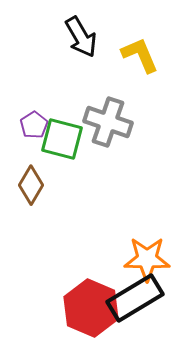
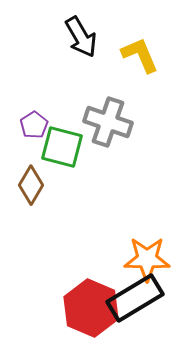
green square: moved 8 px down
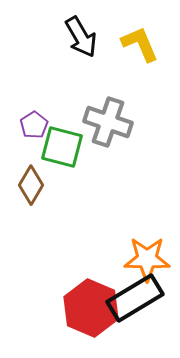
yellow L-shape: moved 11 px up
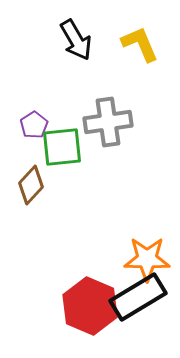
black arrow: moved 5 px left, 3 px down
gray cross: rotated 27 degrees counterclockwise
green square: rotated 21 degrees counterclockwise
brown diamond: rotated 12 degrees clockwise
black rectangle: moved 3 px right, 1 px up
red hexagon: moved 1 px left, 2 px up
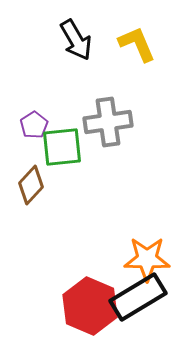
yellow L-shape: moved 3 px left
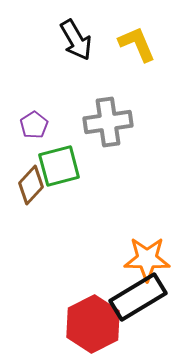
green square: moved 3 px left, 19 px down; rotated 9 degrees counterclockwise
red hexagon: moved 3 px right, 18 px down; rotated 10 degrees clockwise
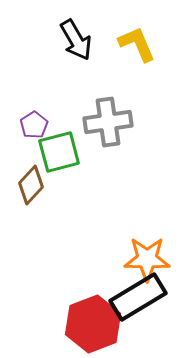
green square: moved 14 px up
red hexagon: rotated 6 degrees clockwise
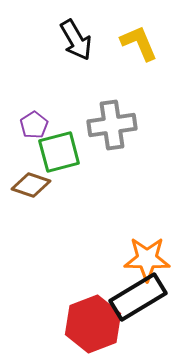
yellow L-shape: moved 2 px right, 1 px up
gray cross: moved 4 px right, 3 px down
brown diamond: rotated 66 degrees clockwise
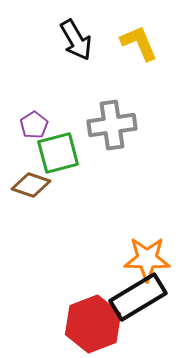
green square: moved 1 px left, 1 px down
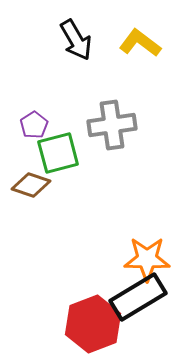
yellow L-shape: moved 1 px right; rotated 30 degrees counterclockwise
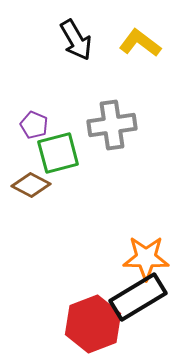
purple pentagon: rotated 16 degrees counterclockwise
brown diamond: rotated 9 degrees clockwise
orange star: moved 1 px left, 1 px up
